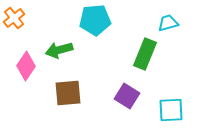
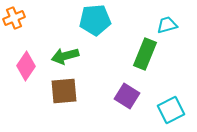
orange cross: rotated 15 degrees clockwise
cyan trapezoid: moved 1 px left, 2 px down
green arrow: moved 6 px right, 6 px down
brown square: moved 4 px left, 2 px up
cyan square: rotated 24 degrees counterclockwise
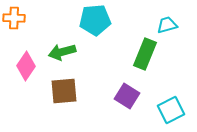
orange cross: rotated 25 degrees clockwise
green arrow: moved 3 px left, 4 px up
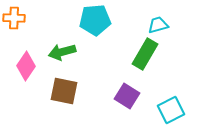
cyan trapezoid: moved 9 px left
green rectangle: rotated 8 degrees clockwise
brown square: rotated 16 degrees clockwise
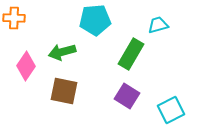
green rectangle: moved 14 px left
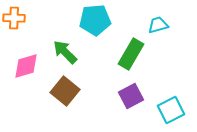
green arrow: moved 3 px right; rotated 60 degrees clockwise
pink diamond: rotated 40 degrees clockwise
brown square: moved 1 px right; rotated 28 degrees clockwise
purple square: moved 4 px right; rotated 30 degrees clockwise
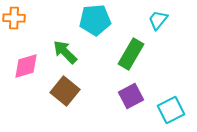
cyan trapezoid: moved 5 px up; rotated 35 degrees counterclockwise
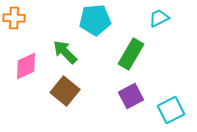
cyan trapezoid: moved 1 px right, 2 px up; rotated 25 degrees clockwise
pink diamond: rotated 8 degrees counterclockwise
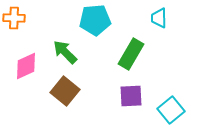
cyan trapezoid: rotated 65 degrees counterclockwise
purple square: rotated 25 degrees clockwise
cyan square: rotated 12 degrees counterclockwise
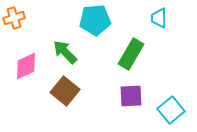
orange cross: rotated 20 degrees counterclockwise
